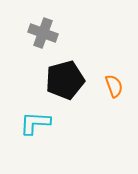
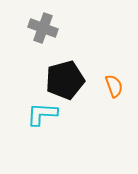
gray cross: moved 5 px up
cyan L-shape: moved 7 px right, 9 px up
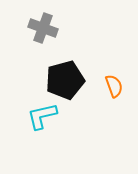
cyan L-shape: moved 2 px down; rotated 16 degrees counterclockwise
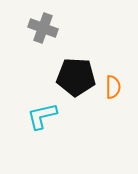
black pentagon: moved 11 px right, 3 px up; rotated 18 degrees clockwise
orange semicircle: moved 1 px left, 1 px down; rotated 20 degrees clockwise
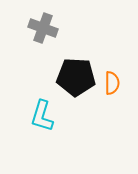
orange semicircle: moved 1 px left, 4 px up
cyan L-shape: rotated 60 degrees counterclockwise
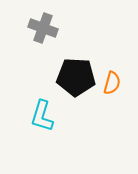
orange semicircle: rotated 15 degrees clockwise
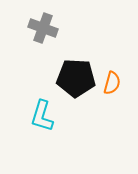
black pentagon: moved 1 px down
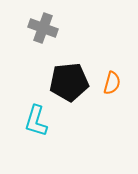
black pentagon: moved 7 px left, 4 px down; rotated 9 degrees counterclockwise
cyan L-shape: moved 6 px left, 5 px down
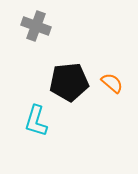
gray cross: moved 7 px left, 2 px up
orange semicircle: rotated 65 degrees counterclockwise
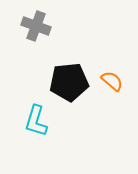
orange semicircle: moved 2 px up
